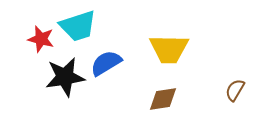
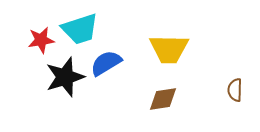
cyan trapezoid: moved 2 px right, 3 px down
red star: moved 1 px down; rotated 24 degrees counterclockwise
black star: rotated 9 degrees counterclockwise
brown semicircle: rotated 30 degrees counterclockwise
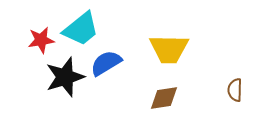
cyan trapezoid: moved 1 px right; rotated 21 degrees counterclockwise
brown diamond: moved 1 px right, 1 px up
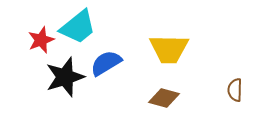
cyan trapezoid: moved 3 px left, 2 px up
red star: rotated 12 degrees counterclockwise
brown diamond: rotated 24 degrees clockwise
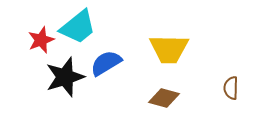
brown semicircle: moved 4 px left, 2 px up
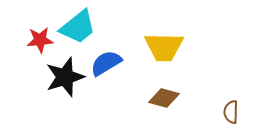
red star: moved 1 px left; rotated 16 degrees clockwise
yellow trapezoid: moved 5 px left, 2 px up
brown semicircle: moved 24 px down
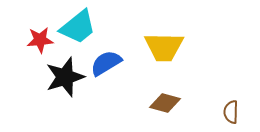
brown diamond: moved 1 px right, 5 px down
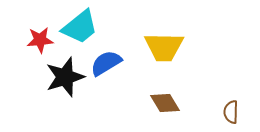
cyan trapezoid: moved 2 px right
brown diamond: rotated 44 degrees clockwise
